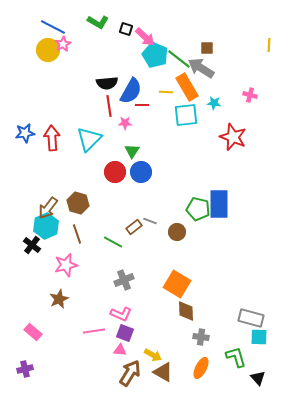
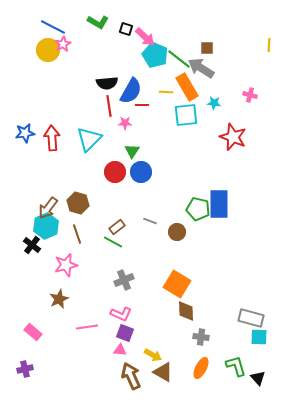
brown rectangle at (134, 227): moved 17 px left
pink line at (94, 331): moved 7 px left, 4 px up
green L-shape at (236, 357): moved 9 px down
brown arrow at (130, 373): moved 1 px right, 3 px down; rotated 56 degrees counterclockwise
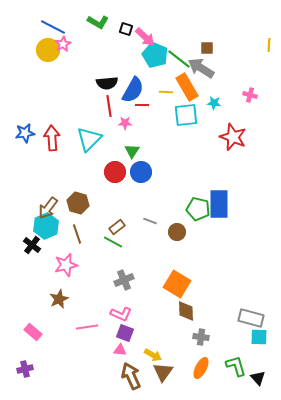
blue semicircle at (131, 91): moved 2 px right, 1 px up
brown triangle at (163, 372): rotated 35 degrees clockwise
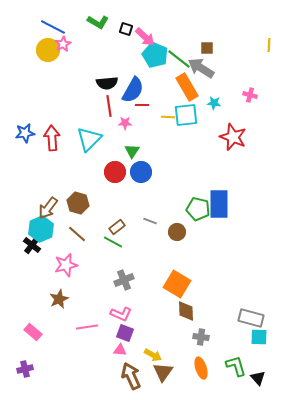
yellow line at (166, 92): moved 2 px right, 25 px down
cyan hexagon at (46, 226): moved 5 px left, 3 px down
brown line at (77, 234): rotated 30 degrees counterclockwise
orange ellipse at (201, 368): rotated 45 degrees counterclockwise
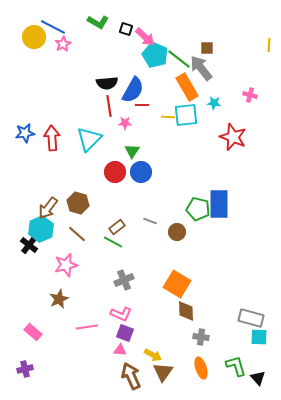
yellow circle at (48, 50): moved 14 px left, 13 px up
gray arrow at (201, 68): rotated 20 degrees clockwise
black cross at (32, 245): moved 3 px left
